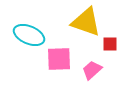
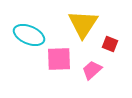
yellow triangle: moved 3 px left, 2 px down; rotated 44 degrees clockwise
red square: rotated 21 degrees clockwise
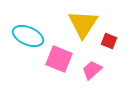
cyan ellipse: moved 1 px left, 1 px down
red square: moved 1 px left, 3 px up
pink square: rotated 24 degrees clockwise
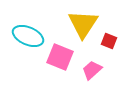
pink square: moved 1 px right, 2 px up
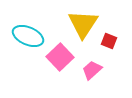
pink square: rotated 24 degrees clockwise
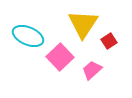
red square: rotated 35 degrees clockwise
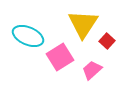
red square: moved 2 px left; rotated 14 degrees counterclockwise
pink square: rotated 12 degrees clockwise
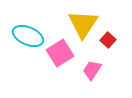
red square: moved 1 px right, 1 px up
pink square: moved 4 px up
pink trapezoid: rotated 15 degrees counterclockwise
